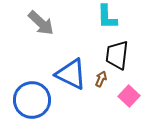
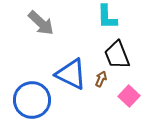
black trapezoid: rotated 28 degrees counterclockwise
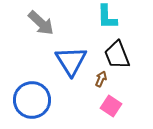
blue triangle: moved 13 px up; rotated 32 degrees clockwise
pink square: moved 18 px left, 10 px down; rotated 10 degrees counterclockwise
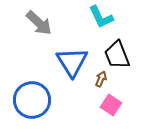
cyan L-shape: moved 6 px left; rotated 24 degrees counterclockwise
gray arrow: moved 2 px left
blue triangle: moved 1 px right, 1 px down
pink square: moved 1 px up
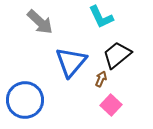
gray arrow: moved 1 px right, 1 px up
black trapezoid: rotated 72 degrees clockwise
blue triangle: moved 1 px left; rotated 12 degrees clockwise
blue circle: moved 7 px left
pink square: rotated 10 degrees clockwise
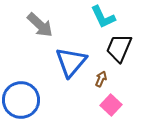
cyan L-shape: moved 2 px right
gray arrow: moved 3 px down
black trapezoid: moved 2 px right, 7 px up; rotated 28 degrees counterclockwise
blue circle: moved 4 px left
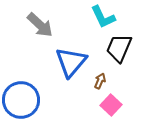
brown arrow: moved 1 px left, 2 px down
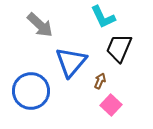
blue circle: moved 10 px right, 9 px up
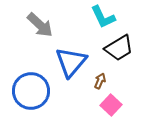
black trapezoid: rotated 144 degrees counterclockwise
